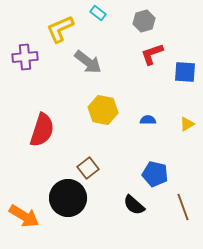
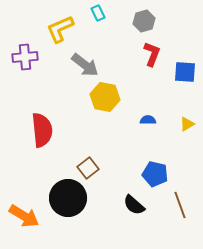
cyan rectangle: rotated 28 degrees clockwise
red L-shape: rotated 130 degrees clockwise
gray arrow: moved 3 px left, 3 px down
yellow hexagon: moved 2 px right, 13 px up
red semicircle: rotated 24 degrees counterclockwise
brown line: moved 3 px left, 2 px up
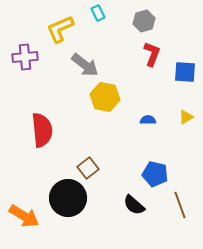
yellow triangle: moved 1 px left, 7 px up
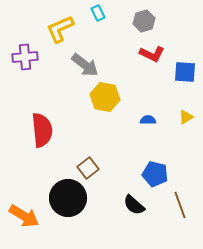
red L-shape: rotated 95 degrees clockwise
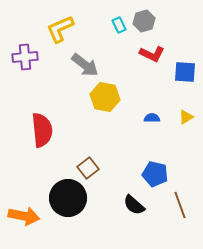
cyan rectangle: moved 21 px right, 12 px down
blue semicircle: moved 4 px right, 2 px up
orange arrow: rotated 20 degrees counterclockwise
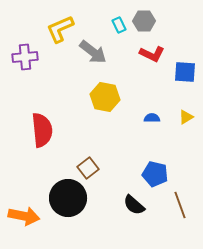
gray hexagon: rotated 15 degrees clockwise
gray arrow: moved 8 px right, 13 px up
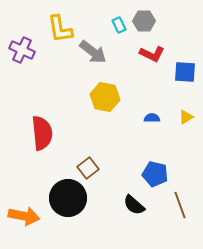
yellow L-shape: rotated 76 degrees counterclockwise
purple cross: moved 3 px left, 7 px up; rotated 30 degrees clockwise
red semicircle: moved 3 px down
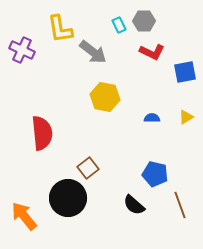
red L-shape: moved 2 px up
blue square: rotated 15 degrees counterclockwise
orange arrow: rotated 140 degrees counterclockwise
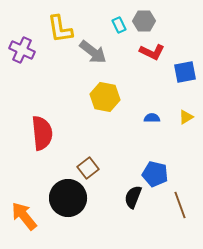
black semicircle: moved 1 px left, 8 px up; rotated 70 degrees clockwise
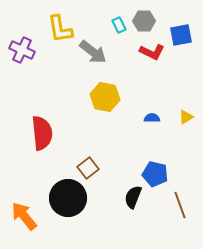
blue square: moved 4 px left, 37 px up
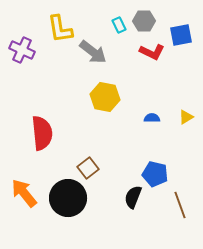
orange arrow: moved 23 px up
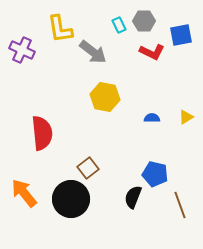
black circle: moved 3 px right, 1 px down
